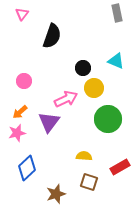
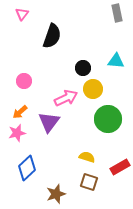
cyan triangle: rotated 18 degrees counterclockwise
yellow circle: moved 1 px left, 1 px down
pink arrow: moved 1 px up
yellow semicircle: moved 3 px right, 1 px down; rotated 14 degrees clockwise
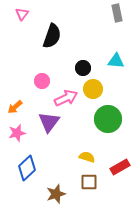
pink circle: moved 18 px right
orange arrow: moved 5 px left, 5 px up
brown square: rotated 18 degrees counterclockwise
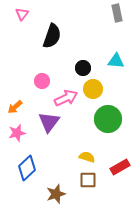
brown square: moved 1 px left, 2 px up
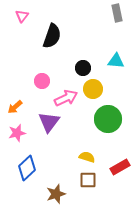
pink triangle: moved 2 px down
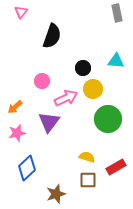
pink triangle: moved 1 px left, 4 px up
red rectangle: moved 4 px left
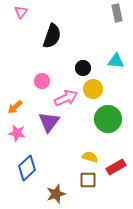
pink star: rotated 24 degrees clockwise
yellow semicircle: moved 3 px right
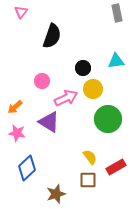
cyan triangle: rotated 12 degrees counterclockwise
purple triangle: rotated 35 degrees counterclockwise
yellow semicircle: rotated 35 degrees clockwise
